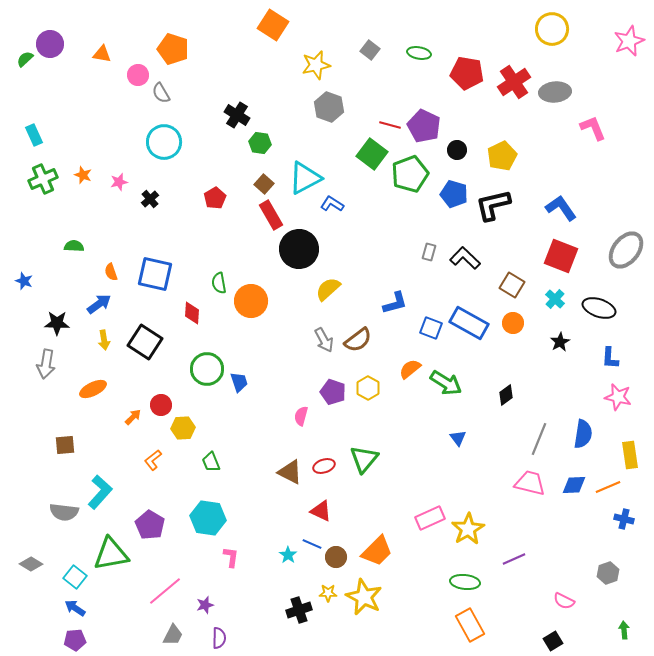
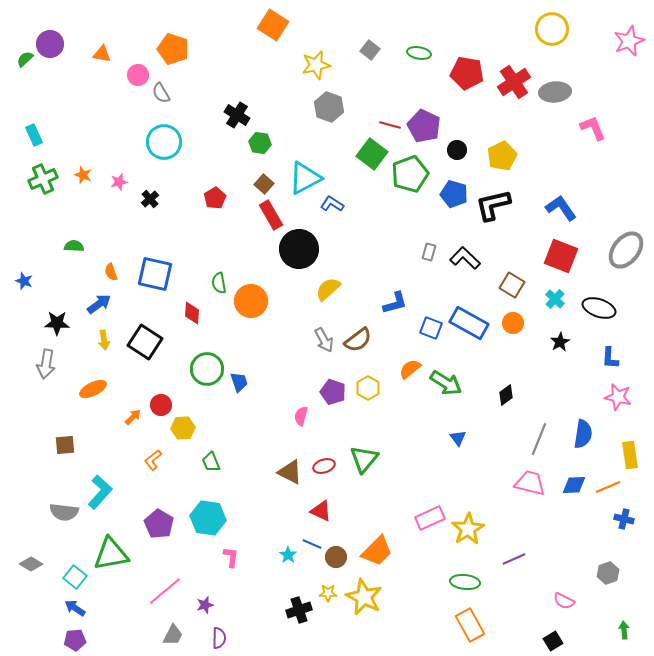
purple pentagon at (150, 525): moved 9 px right, 1 px up
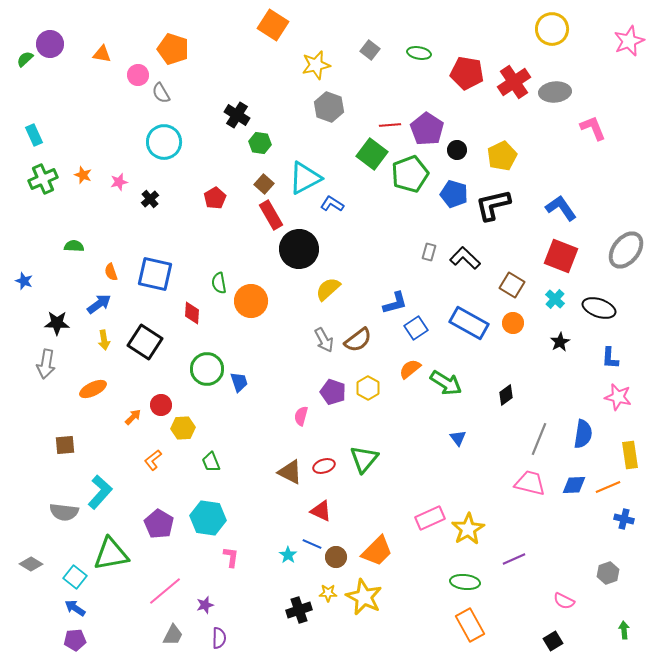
red line at (390, 125): rotated 20 degrees counterclockwise
purple pentagon at (424, 126): moved 3 px right, 3 px down; rotated 8 degrees clockwise
blue square at (431, 328): moved 15 px left; rotated 35 degrees clockwise
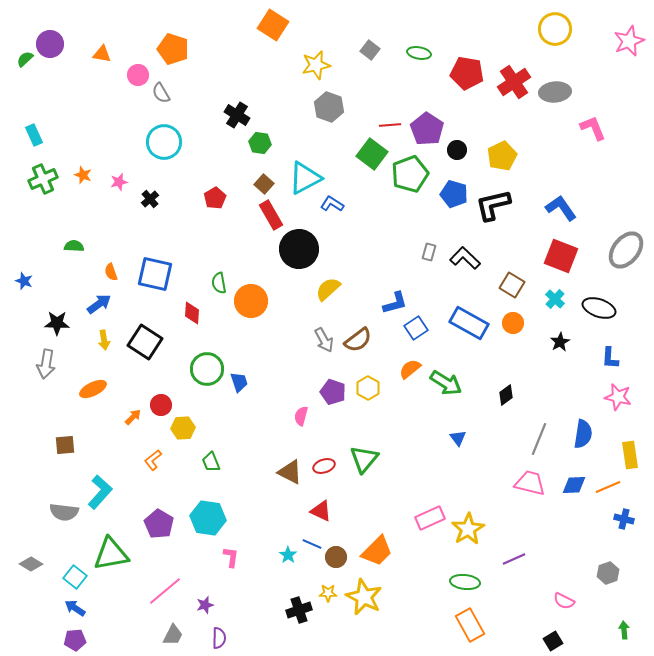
yellow circle at (552, 29): moved 3 px right
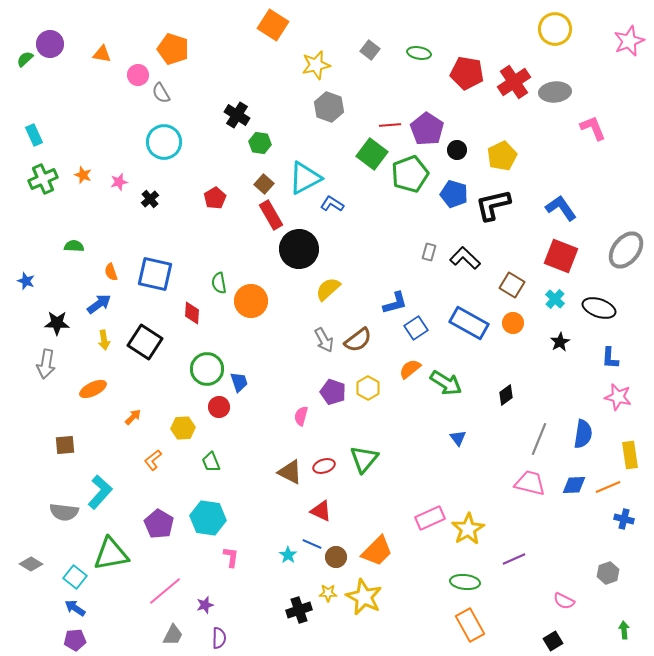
blue star at (24, 281): moved 2 px right
red circle at (161, 405): moved 58 px right, 2 px down
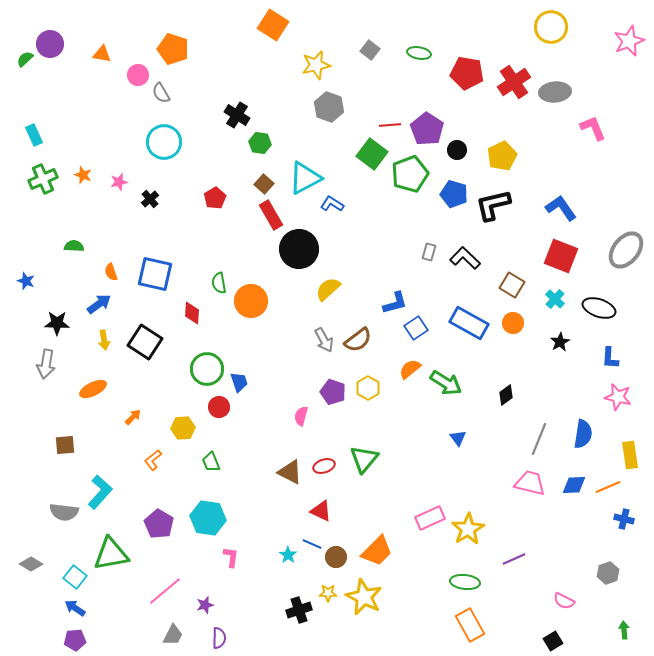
yellow circle at (555, 29): moved 4 px left, 2 px up
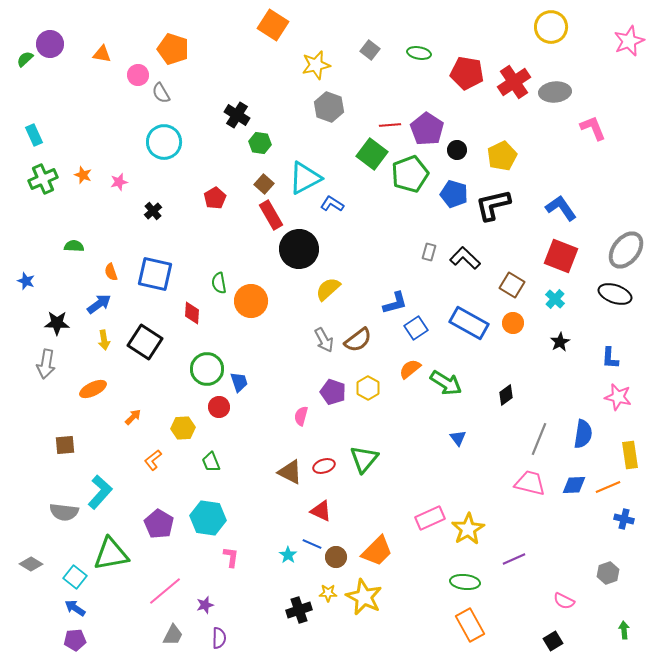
black cross at (150, 199): moved 3 px right, 12 px down
black ellipse at (599, 308): moved 16 px right, 14 px up
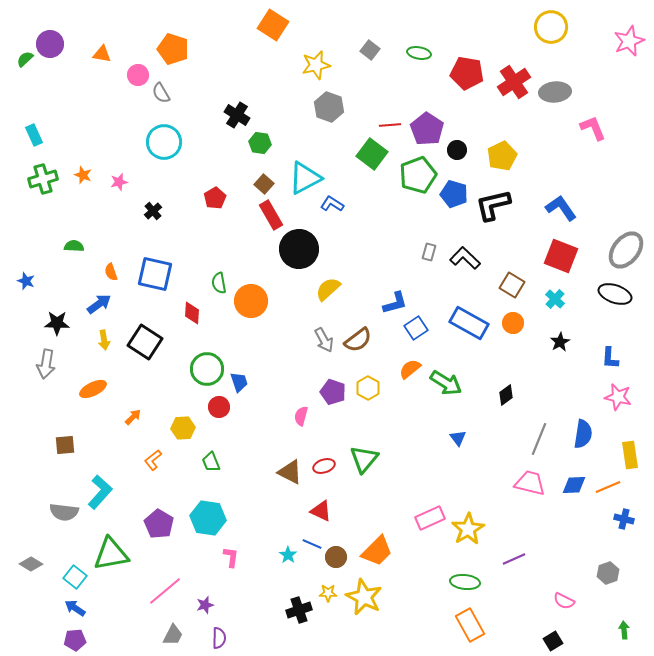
green pentagon at (410, 174): moved 8 px right, 1 px down
green cross at (43, 179): rotated 8 degrees clockwise
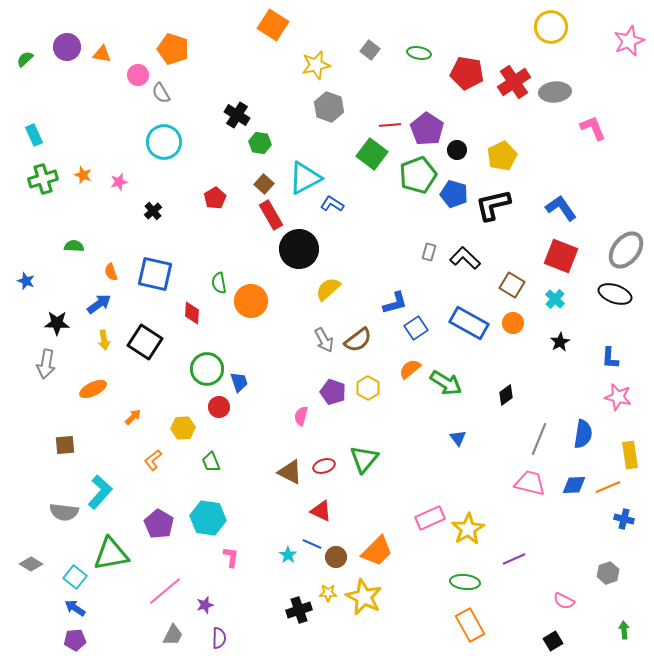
purple circle at (50, 44): moved 17 px right, 3 px down
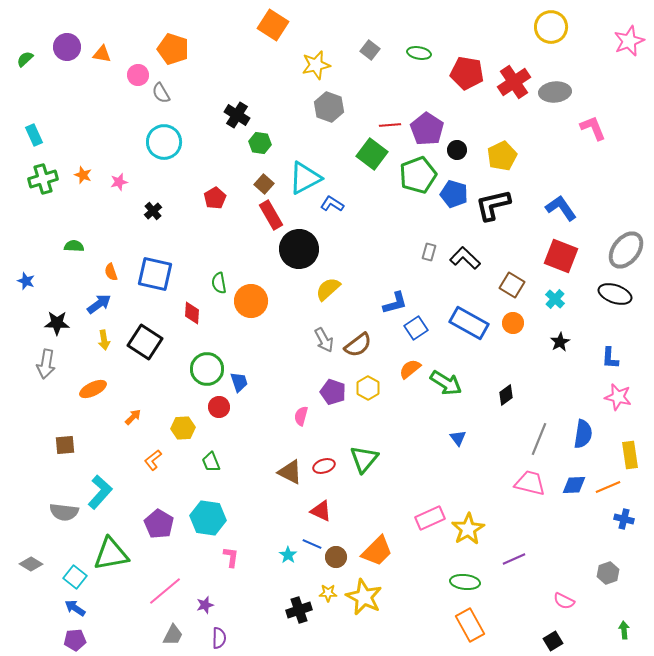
brown semicircle at (358, 340): moved 5 px down
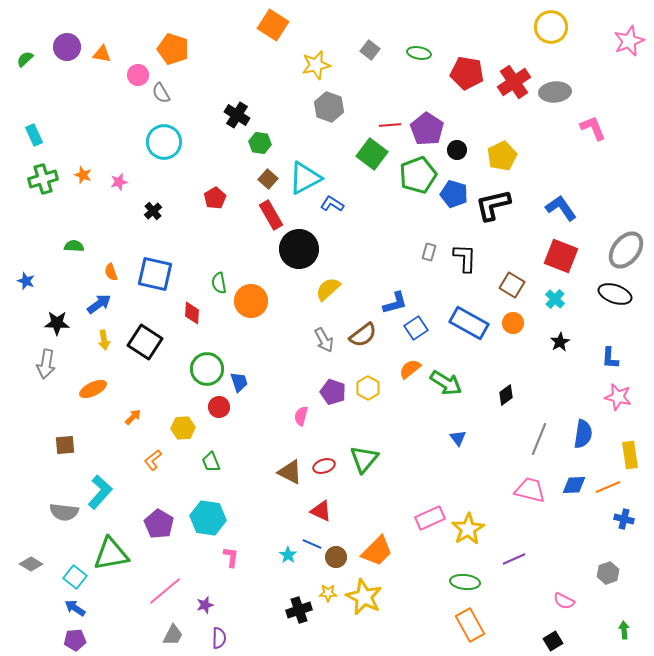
brown square at (264, 184): moved 4 px right, 5 px up
black L-shape at (465, 258): rotated 48 degrees clockwise
brown semicircle at (358, 345): moved 5 px right, 10 px up
pink trapezoid at (530, 483): moved 7 px down
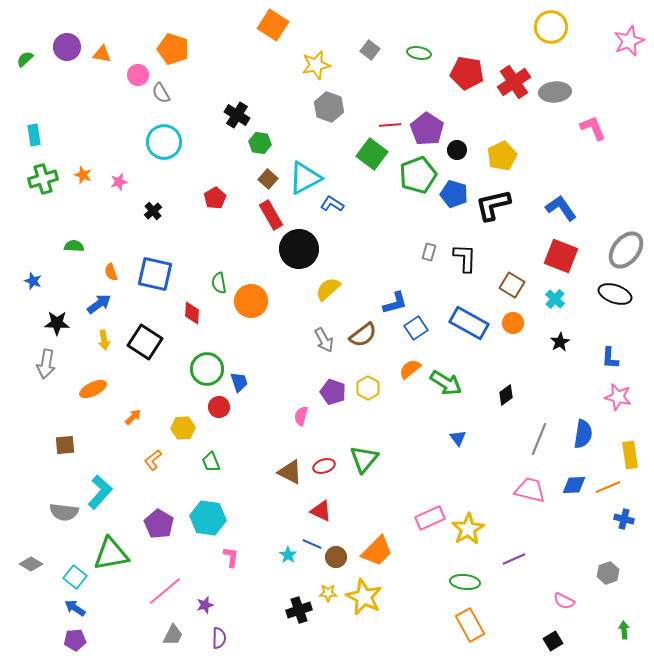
cyan rectangle at (34, 135): rotated 15 degrees clockwise
blue star at (26, 281): moved 7 px right
